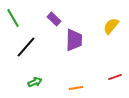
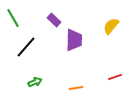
purple rectangle: moved 1 px down
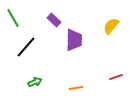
red line: moved 1 px right
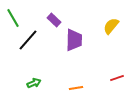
black line: moved 2 px right, 7 px up
red line: moved 1 px right, 1 px down
green arrow: moved 1 px left, 1 px down
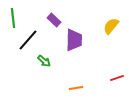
green line: rotated 24 degrees clockwise
green arrow: moved 10 px right, 22 px up; rotated 64 degrees clockwise
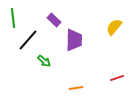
yellow semicircle: moved 3 px right, 1 px down
